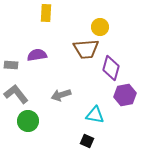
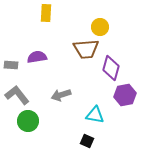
purple semicircle: moved 2 px down
gray L-shape: moved 1 px right, 1 px down
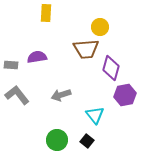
cyan triangle: rotated 42 degrees clockwise
green circle: moved 29 px right, 19 px down
black square: rotated 16 degrees clockwise
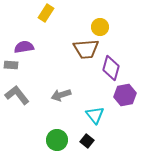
yellow rectangle: rotated 30 degrees clockwise
purple semicircle: moved 13 px left, 10 px up
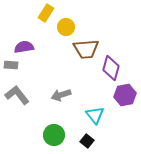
yellow circle: moved 34 px left
green circle: moved 3 px left, 5 px up
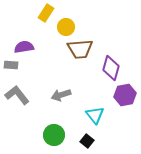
brown trapezoid: moved 6 px left
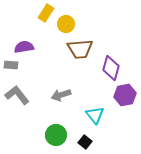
yellow circle: moved 3 px up
green circle: moved 2 px right
black square: moved 2 px left, 1 px down
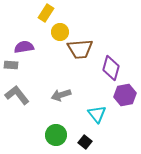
yellow circle: moved 6 px left, 8 px down
cyan triangle: moved 2 px right, 1 px up
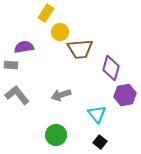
black square: moved 15 px right
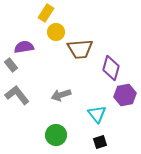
yellow circle: moved 4 px left
gray rectangle: rotated 48 degrees clockwise
black square: rotated 32 degrees clockwise
